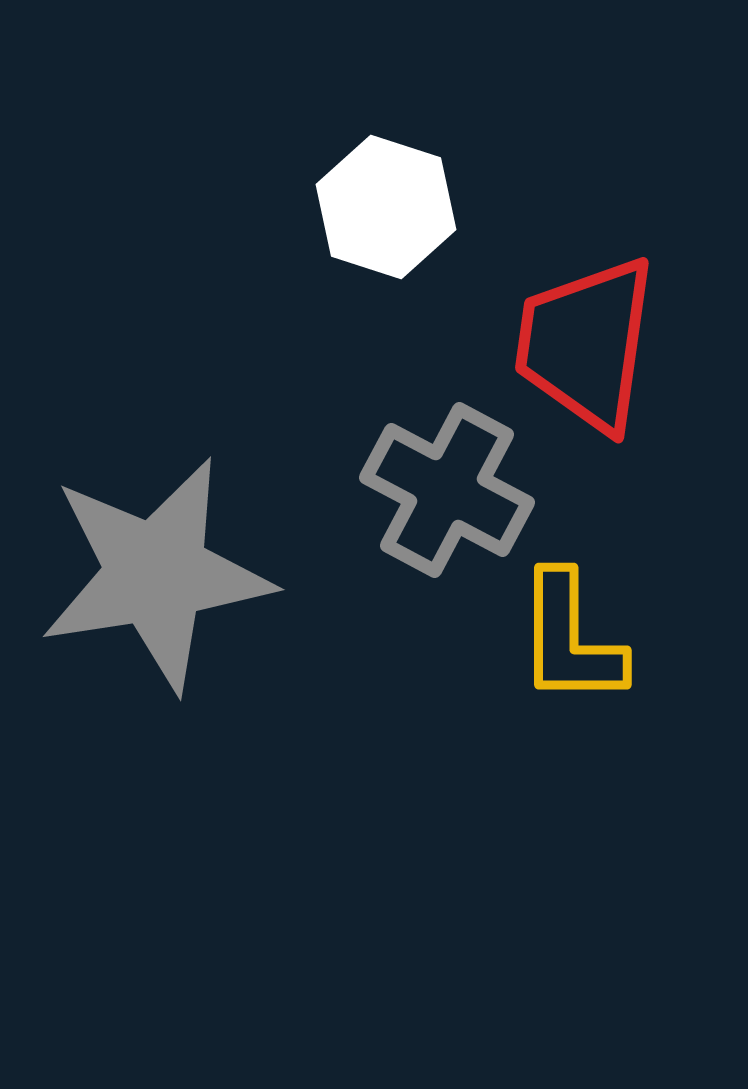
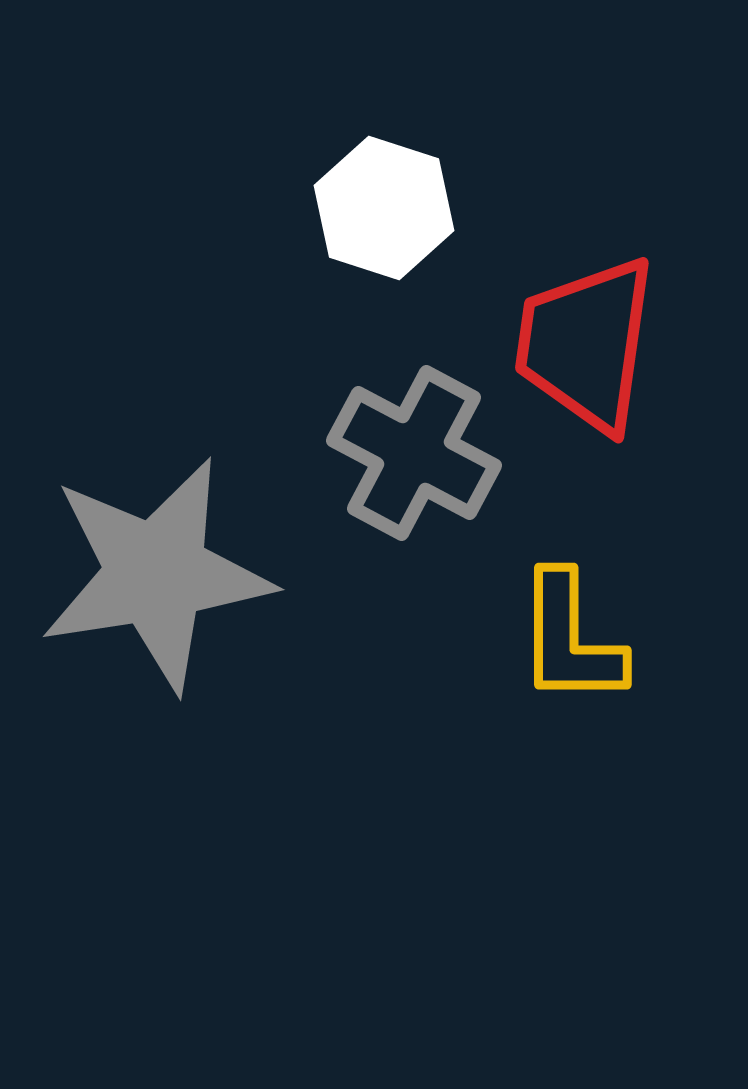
white hexagon: moved 2 px left, 1 px down
gray cross: moved 33 px left, 37 px up
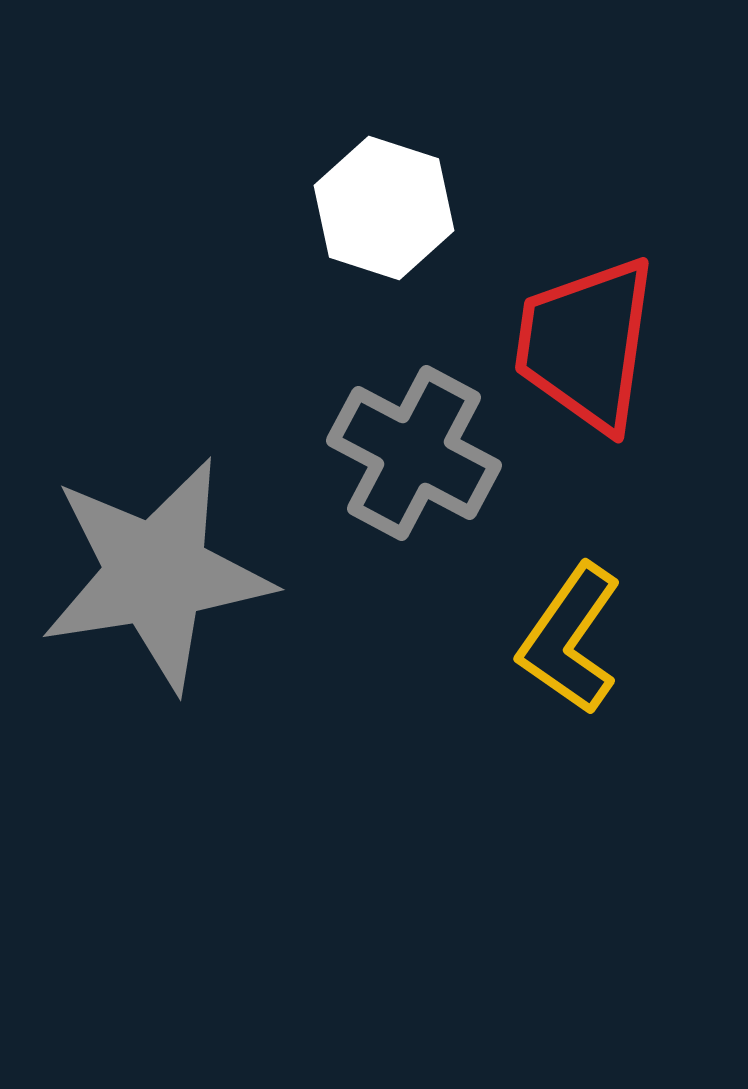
yellow L-shape: rotated 35 degrees clockwise
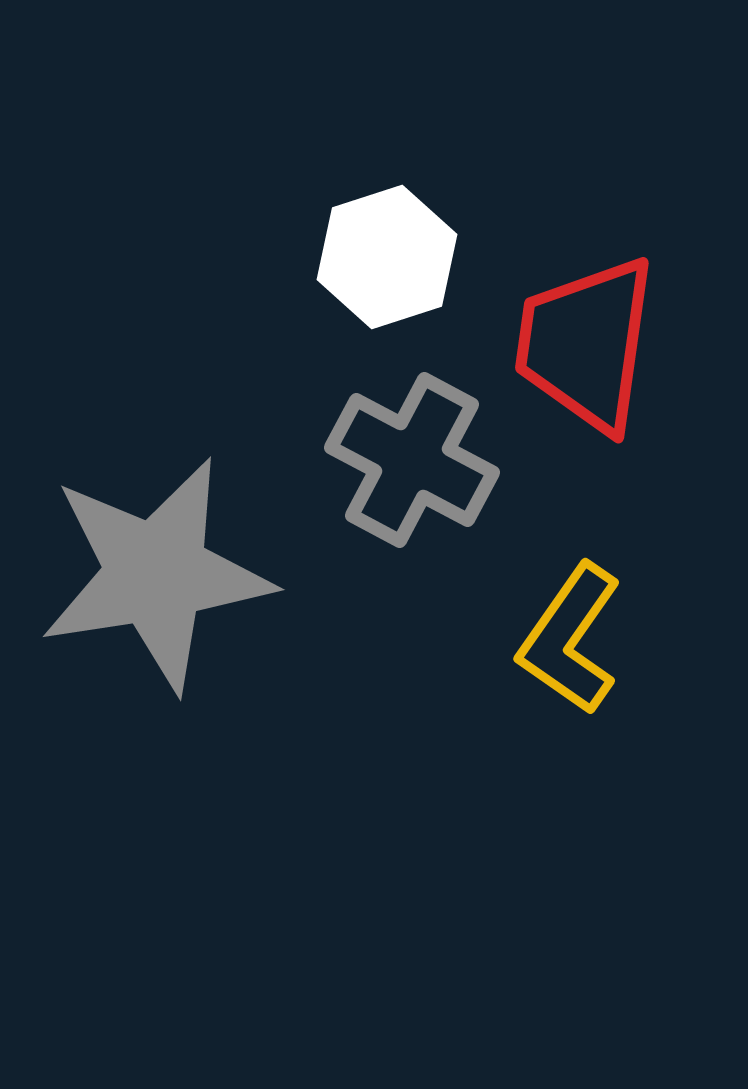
white hexagon: moved 3 px right, 49 px down; rotated 24 degrees clockwise
gray cross: moved 2 px left, 7 px down
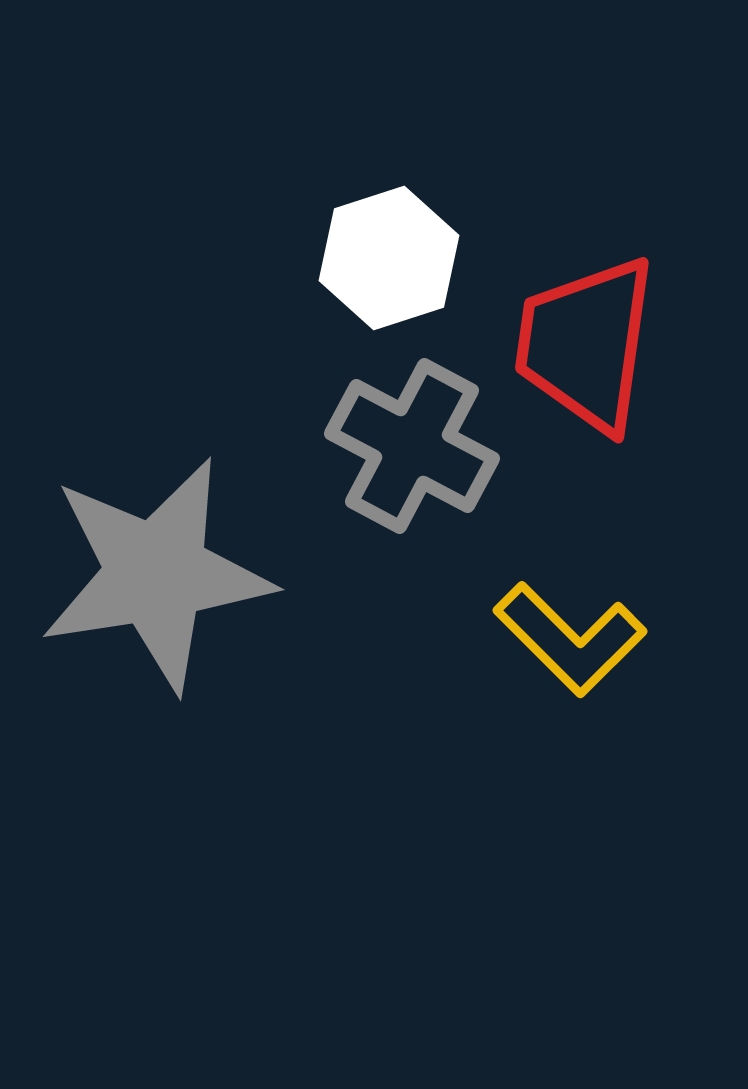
white hexagon: moved 2 px right, 1 px down
gray cross: moved 14 px up
yellow L-shape: rotated 80 degrees counterclockwise
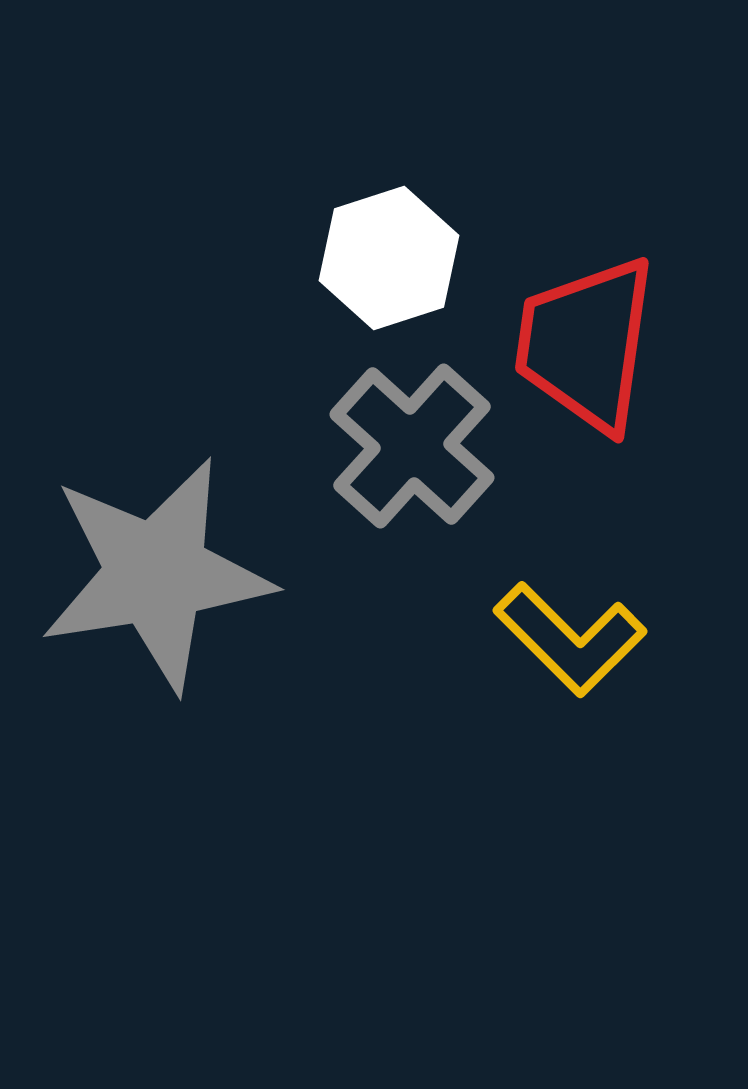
gray cross: rotated 14 degrees clockwise
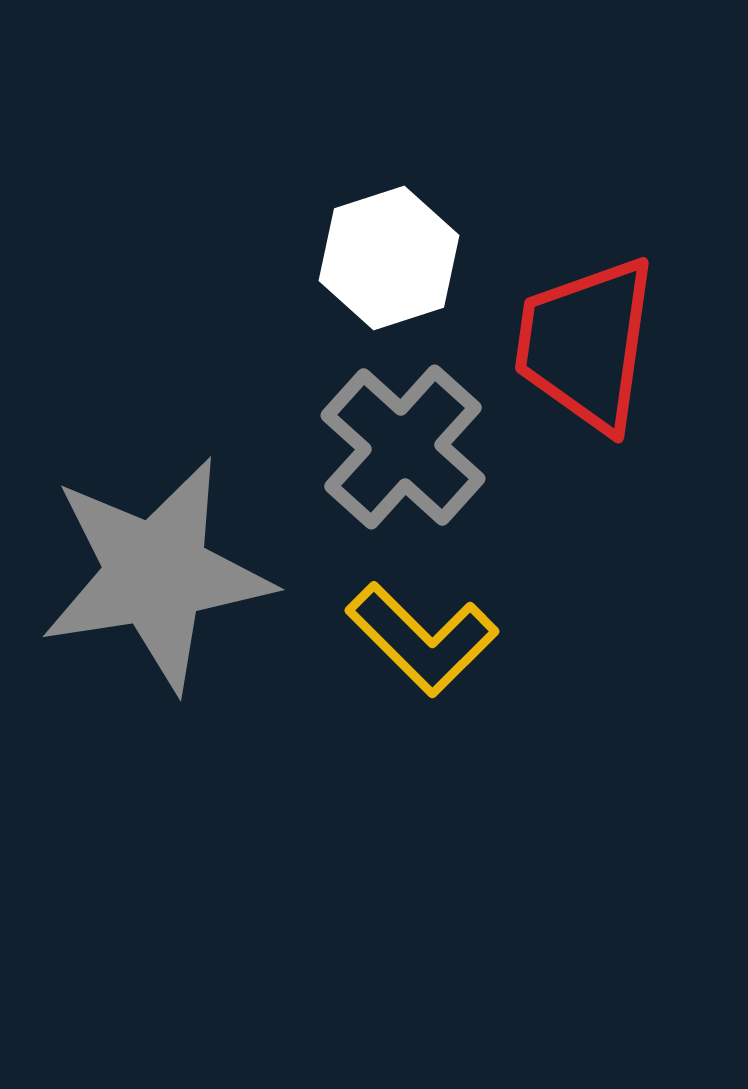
gray cross: moved 9 px left, 1 px down
yellow L-shape: moved 148 px left
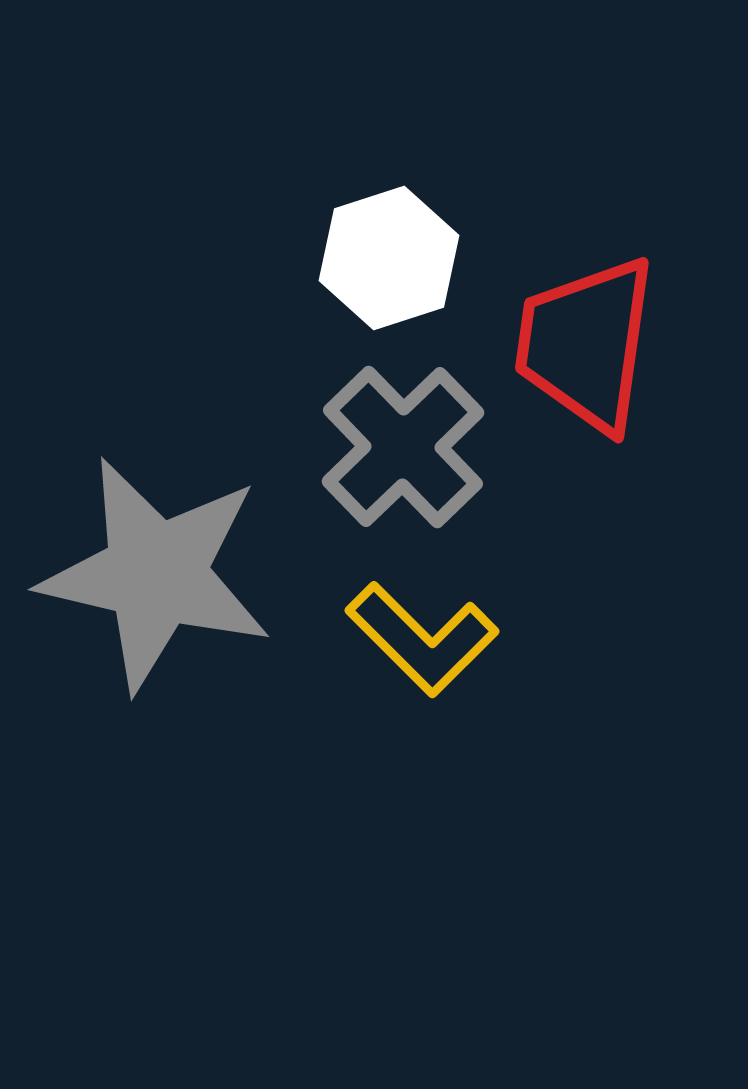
gray cross: rotated 4 degrees clockwise
gray star: rotated 22 degrees clockwise
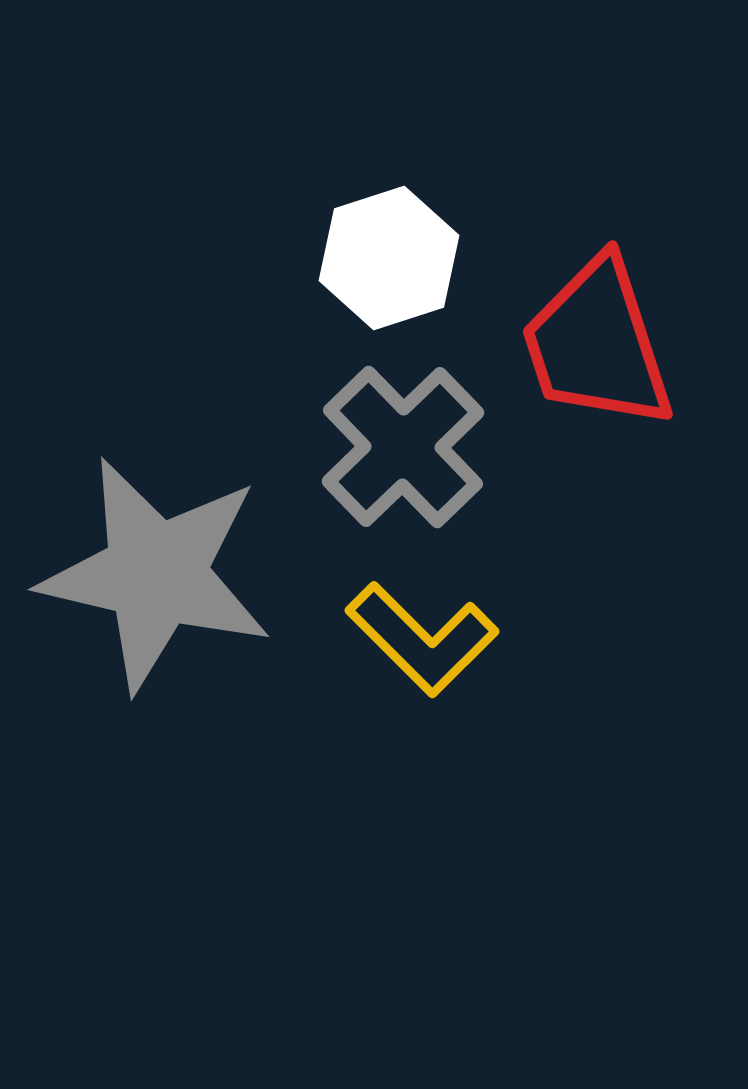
red trapezoid: moved 11 px right; rotated 26 degrees counterclockwise
